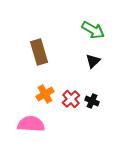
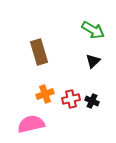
orange cross: rotated 12 degrees clockwise
red cross: rotated 30 degrees clockwise
pink semicircle: rotated 16 degrees counterclockwise
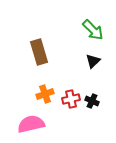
green arrow: rotated 15 degrees clockwise
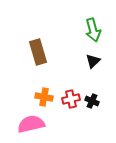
green arrow: rotated 30 degrees clockwise
brown rectangle: moved 1 px left
orange cross: moved 1 px left, 3 px down; rotated 30 degrees clockwise
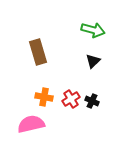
green arrow: rotated 60 degrees counterclockwise
red cross: rotated 18 degrees counterclockwise
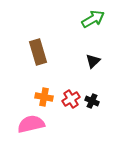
green arrow: moved 11 px up; rotated 45 degrees counterclockwise
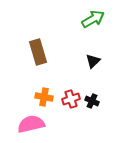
red cross: rotated 12 degrees clockwise
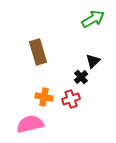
black cross: moved 11 px left, 24 px up; rotated 24 degrees clockwise
pink semicircle: moved 1 px left
